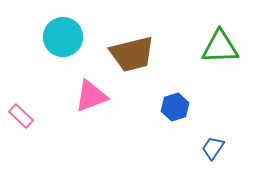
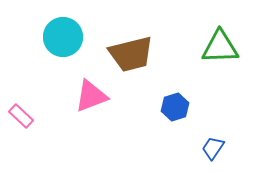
brown trapezoid: moved 1 px left
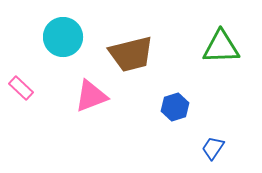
green triangle: moved 1 px right
pink rectangle: moved 28 px up
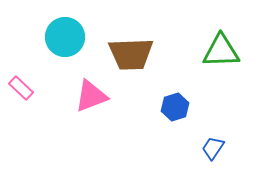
cyan circle: moved 2 px right
green triangle: moved 4 px down
brown trapezoid: rotated 12 degrees clockwise
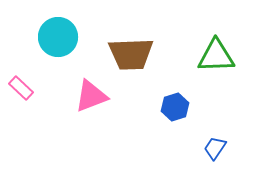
cyan circle: moved 7 px left
green triangle: moved 5 px left, 5 px down
blue trapezoid: moved 2 px right
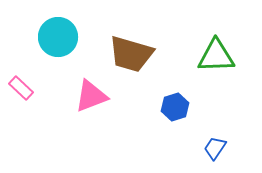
brown trapezoid: rotated 18 degrees clockwise
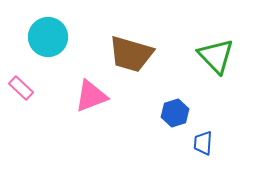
cyan circle: moved 10 px left
green triangle: rotated 48 degrees clockwise
blue hexagon: moved 6 px down
blue trapezoid: moved 12 px left, 5 px up; rotated 30 degrees counterclockwise
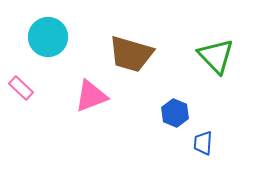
blue hexagon: rotated 20 degrees counterclockwise
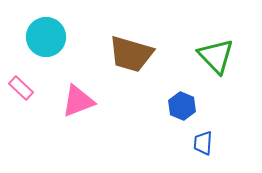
cyan circle: moved 2 px left
pink triangle: moved 13 px left, 5 px down
blue hexagon: moved 7 px right, 7 px up
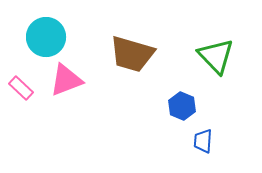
brown trapezoid: moved 1 px right
pink triangle: moved 12 px left, 21 px up
blue trapezoid: moved 2 px up
